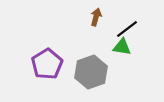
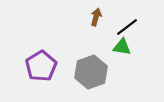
black line: moved 2 px up
purple pentagon: moved 6 px left, 2 px down
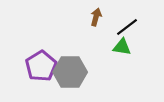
gray hexagon: moved 21 px left; rotated 20 degrees clockwise
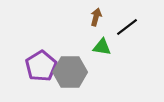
green triangle: moved 20 px left
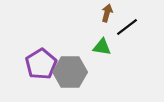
brown arrow: moved 11 px right, 4 px up
purple pentagon: moved 2 px up
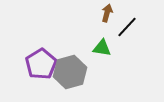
black line: rotated 10 degrees counterclockwise
green triangle: moved 1 px down
gray hexagon: rotated 16 degrees counterclockwise
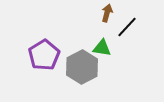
purple pentagon: moved 3 px right, 9 px up
gray hexagon: moved 12 px right, 5 px up; rotated 12 degrees counterclockwise
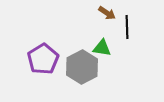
brown arrow: rotated 108 degrees clockwise
black line: rotated 45 degrees counterclockwise
purple pentagon: moved 1 px left, 4 px down
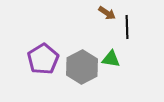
green triangle: moved 9 px right, 11 px down
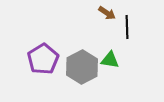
green triangle: moved 1 px left, 1 px down
